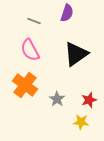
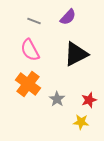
purple semicircle: moved 1 px right, 4 px down; rotated 24 degrees clockwise
black triangle: rotated 8 degrees clockwise
orange cross: moved 3 px right, 1 px up
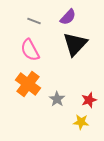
black triangle: moved 1 px left, 10 px up; rotated 20 degrees counterclockwise
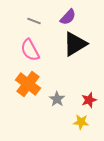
black triangle: rotated 16 degrees clockwise
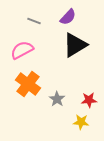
black triangle: moved 1 px down
pink semicircle: moved 8 px left; rotated 90 degrees clockwise
red star: rotated 14 degrees clockwise
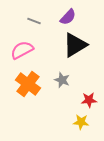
gray star: moved 5 px right, 19 px up; rotated 14 degrees counterclockwise
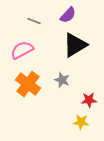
purple semicircle: moved 2 px up
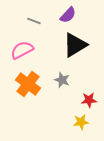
yellow star: rotated 14 degrees counterclockwise
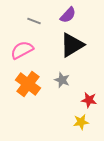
black triangle: moved 3 px left
red star: rotated 14 degrees clockwise
